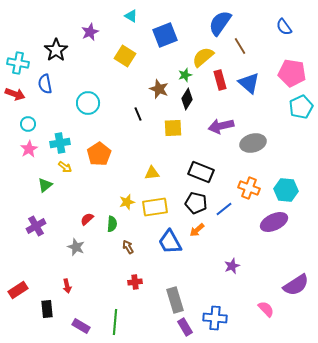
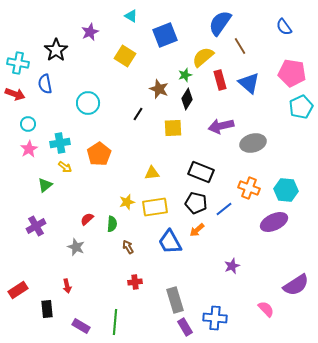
black line at (138, 114): rotated 56 degrees clockwise
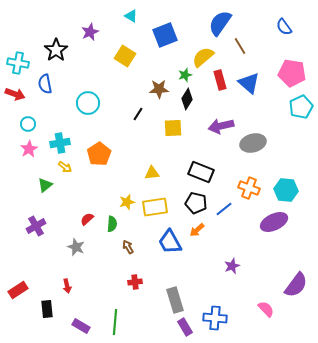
brown star at (159, 89): rotated 24 degrees counterclockwise
purple semicircle at (296, 285): rotated 20 degrees counterclockwise
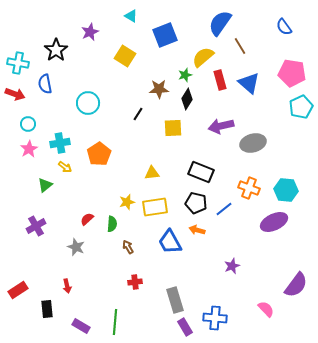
orange arrow at (197, 230): rotated 56 degrees clockwise
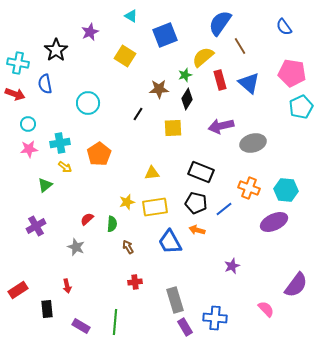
pink star at (29, 149): rotated 24 degrees clockwise
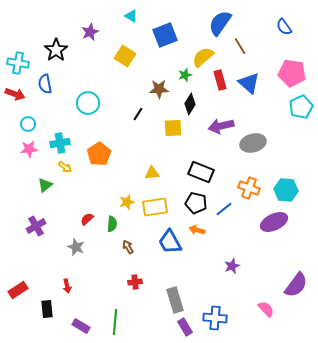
black diamond at (187, 99): moved 3 px right, 5 px down
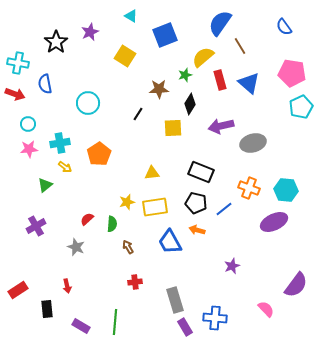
black star at (56, 50): moved 8 px up
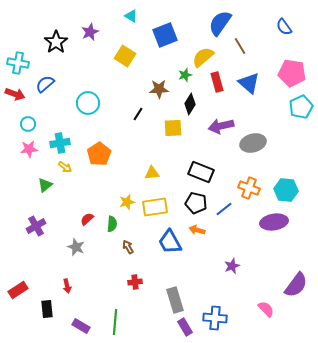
red rectangle at (220, 80): moved 3 px left, 2 px down
blue semicircle at (45, 84): rotated 60 degrees clockwise
purple ellipse at (274, 222): rotated 16 degrees clockwise
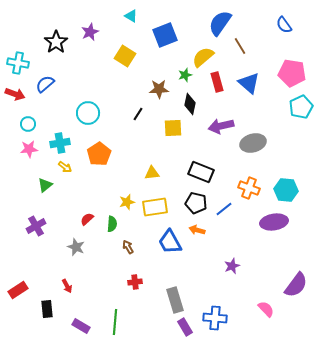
blue semicircle at (284, 27): moved 2 px up
cyan circle at (88, 103): moved 10 px down
black diamond at (190, 104): rotated 20 degrees counterclockwise
red arrow at (67, 286): rotated 16 degrees counterclockwise
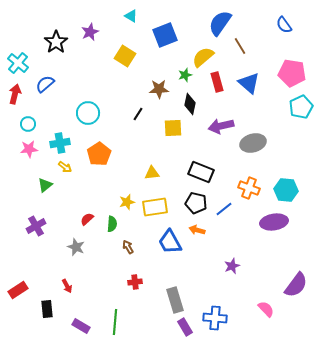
cyan cross at (18, 63): rotated 30 degrees clockwise
red arrow at (15, 94): rotated 96 degrees counterclockwise
